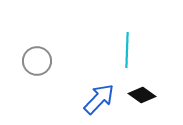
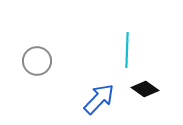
black diamond: moved 3 px right, 6 px up
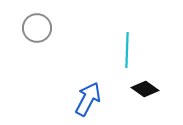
gray circle: moved 33 px up
blue arrow: moved 11 px left; rotated 16 degrees counterclockwise
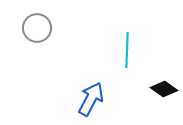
black diamond: moved 19 px right
blue arrow: moved 3 px right
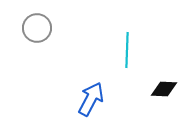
black diamond: rotated 32 degrees counterclockwise
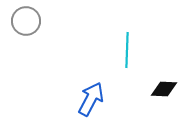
gray circle: moved 11 px left, 7 px up
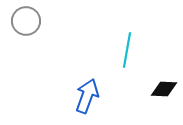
cyan line: rotated 8 degrees clockwise
blue arrow: moved 4 px left, 3 px up; rotated 8 degrees counterclockwise
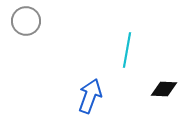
blue arrow: moved 3 px right
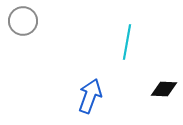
gray circle: moved 3 px left
cyan line: moved 8 px up
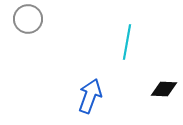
gray circle: moved 5 px right, 2 px up
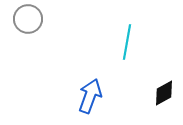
black diamond: moved 4 px down; rotated 32 degrees counterclockwise
